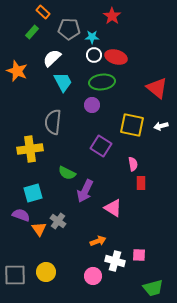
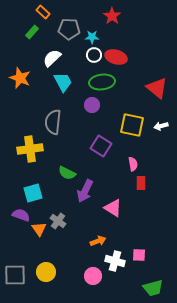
orange star: moved 3 px right, 7 px down
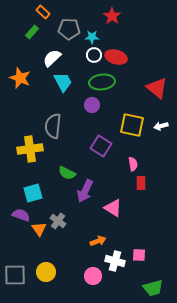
gray semicircle: moved 4 px down
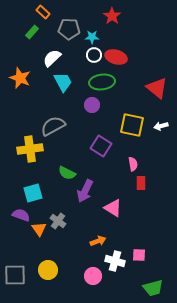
gray semicircle: rotated 55 degrees clockwise
yellow circle: moved 2 px right, 2 px up
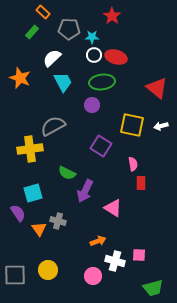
purple semicircle: moved 3 px left, 2 px up; rotated 36 degrees clockwise
gray cross: rotated 21 degrees counterclockwise
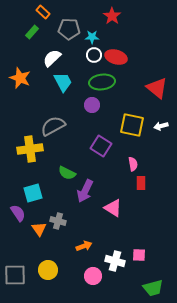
orange arrow: moved 14 px left, 5 px down
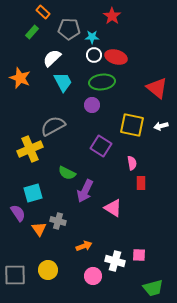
yellow cross: rotated 15 degrees counterclockwise
pink semicircle: moved 1 px left, 1 px up
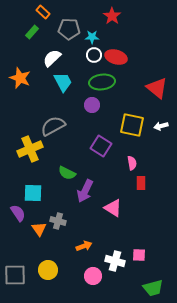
cyan square: rotated 18 degrees clockwise
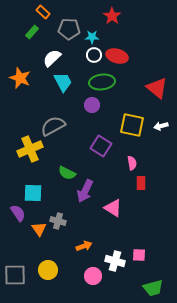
red ellipse: moved 1 px right, 1 px up
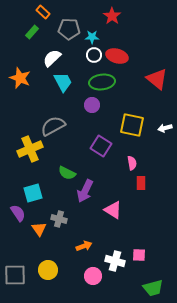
red triangle: moved 9 px up
white arrow: moved 4 px right, 2 px down
cyan square: rotated 18 degrees counterclockwise
pink triangle: moved 2 px down
gray cross: moved 1 px right, 2 px up
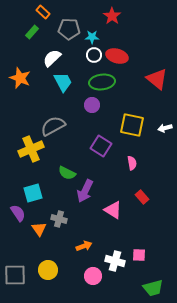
yellow cross: moved 1 px right
red rectangle: moved 1 px right, 14 px down; rotated 40 degrees counterclockwise
